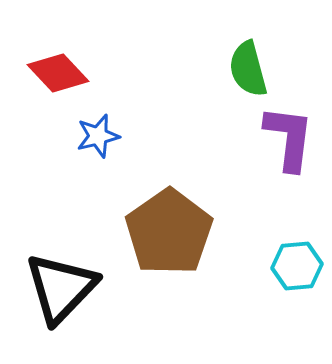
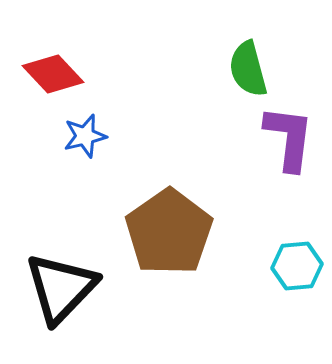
red diamond: moved 5 px left, 1 px down
blue star: moved 13 px left
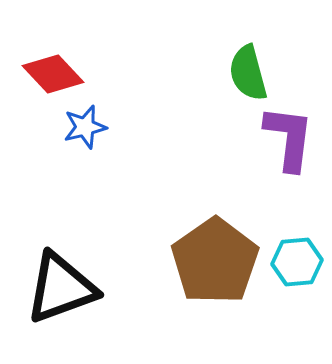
green semicircle: moved 4 px down
blue star: moved 9 px up
brown pentagon: moved 46 px right, 29 px down
cyan hexagon: moved 4 px up
black triangle: rotated 26 degrees clockwise
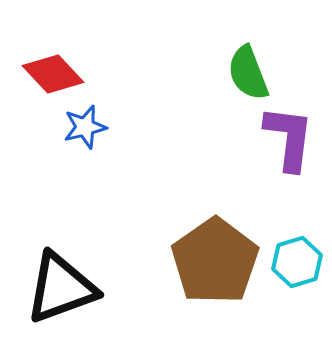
green semicircle: rotated 6 degrees counterclockwise
cyan hexagon: rotated 12 degrees counterclockwise
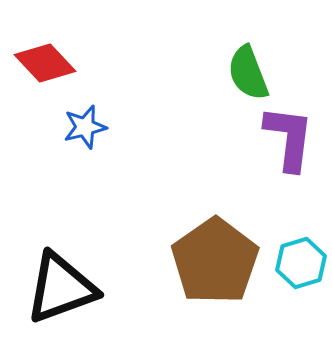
red diamond: moved 8 px left, 11 px up
cyan hexagon: moved 4 px right, 1 px down
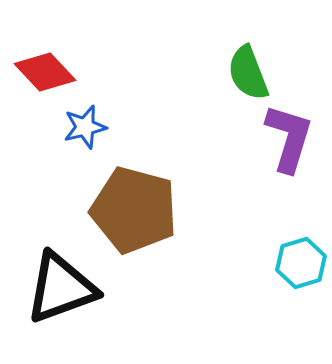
red diamond: moved 9 px down
purple L-shape: rotated 10 degrees clockwise
brown pentagon: moved 81 px left, 51 px up; rotated 22 degrees counterclockwise
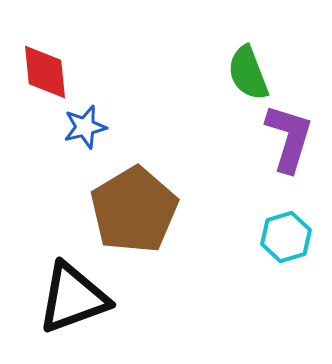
red diamond: rotated 38 degrees clockwise
brown pentagon: rotated 26 degrees clockwise
cyan hexagon: moved 15 px left, 26 px up
black triangle: moved 12 px right, 10 px down
